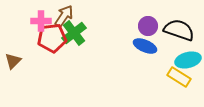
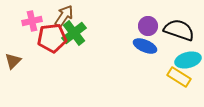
pink cross: moved 9 px left; rotated 12 degrees counterclockwise
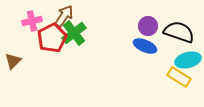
black semicircle: moved 2 px down
red pentagon: rotated 20 degrees counterclockwise
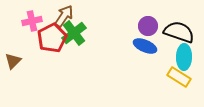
cyan ellipse: moved 4 px left, 3 px up; rotated 75 degrees counterclockwise
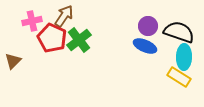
green cross: moved 5 px right, 7 px down
red pentagon: rotated 20 degrees counterclockwise
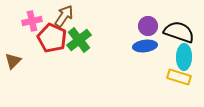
blue ellipse: rotated 30 degrees counterclockwise
yellow rectangle: rotated 15 degrees counterclockwise
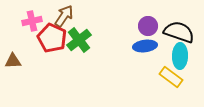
cyan ellipse: moved 4 px left, 1 px up
brown triangle: rotated 42 degrees clockwise
yellow rectangle: moved 8 px left; rotated 20 degrees clockwise
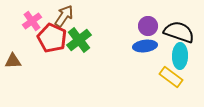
pink cross: rotated 24 degrees counterclockwise
